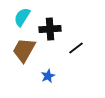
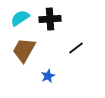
cyan semicircle: moved 2 px left, 1 px down; rotated 24 degrees clockwise
black cross: moved 10 px up
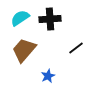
brown trapezoid: rotated 12 degrees clockwise
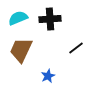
cyan semicircle: moved 2 px left; rotated 12 degrees clockwise
brown trapezoid: moved 3 px left; rotated 16 degrees counterclockwise
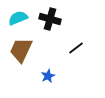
black cross: rotated 20 degrees clockwise
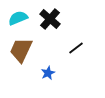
black cross: rotated 25 degrees clockwise
blue star: moved 3 px up
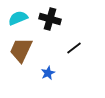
black cross: rotated 25 degrees counterclockwise
black line: moved 2 px left
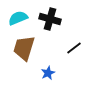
brown trapezoid: moved 3 px right, 2 px up; rotated 8 degrees counterclockwise
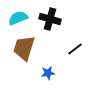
black line: moved 1 px right, 1 px down
blue star: rotated 16 degrees clockwise
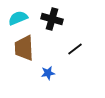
black cross: moved 2 px right
brown trapezoid: rotated 20 degrees counterclockwise
